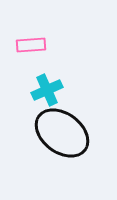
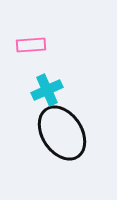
black ellipse: rotated 20 degrees clockwise
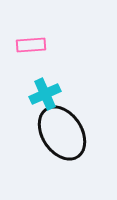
cyan cross: moved 2 px left, 4 px down
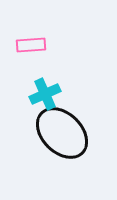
black ellipse: rotated 12 degrees counterclockwise
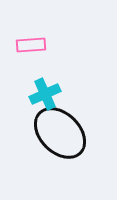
black ellipse: moved 2 px left
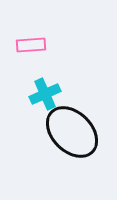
black ellipse: moved 12 px right, 1 px up
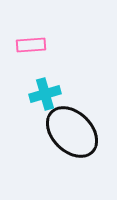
cyan cross: rotated 8 degrees clockwise
